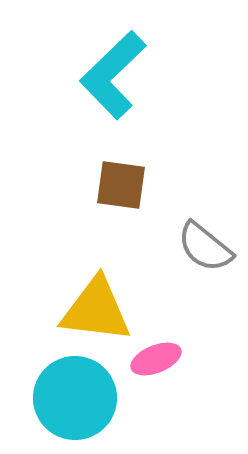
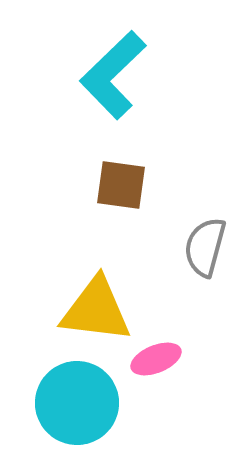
gray semicircle: rotated 66 degrees clockwise
cyan circle: moved 2 px right, 5 px down
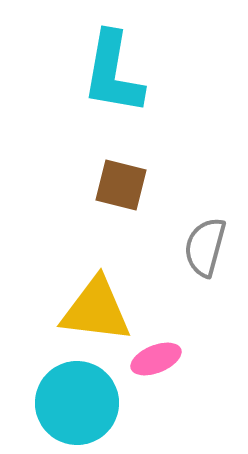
cyan L-shape: moved 2 px up; rotated 36 degrees counterclockwise
brown square: rotated 6 degrees clockwise
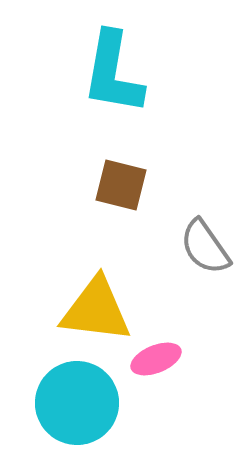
gray semicircle: rotated 50 degrees counterclockwise
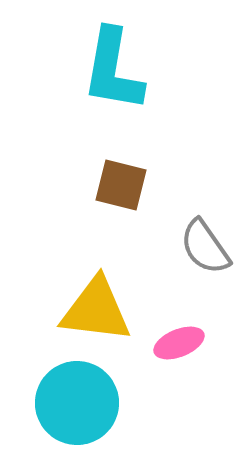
cyan L-shape: moved 3 px up
pink ellipse: moved 23 px right, 16 px up
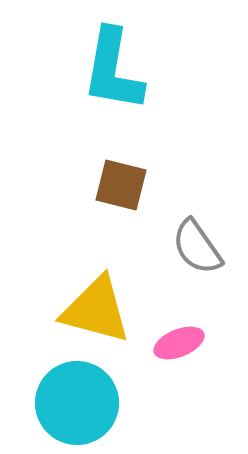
gray semicircle: moved 8 px left
yellow triangle: rotated 8 degrees clockwise
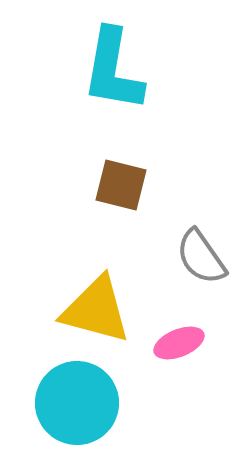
gray semicircle: moved 4 px right, 10 px down
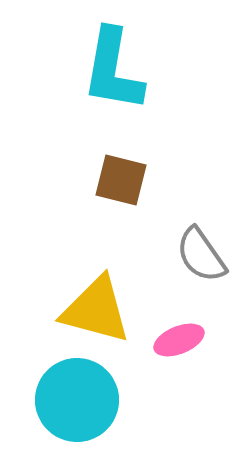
brown square: moved 5 px up
gray semicircle: moved 2 px up
pink ellipse: moved 3 px up
cyan circle: moved 3 px up
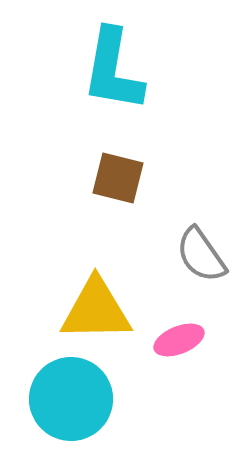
brown square: moved 3 px left, 2 px up
yellow triangle: rotated 16 degrees counterclockwise
cyan circle: moved 6 px left, 1 px up
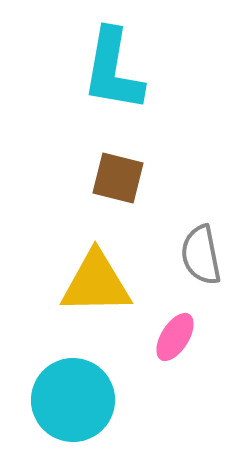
gray semicircle: rotated 24 degrees clockwise
yellow triangle: moved 27 px up
pink ellipse: moved 4 px left, 3 px up; rotated 36 degrees counterclockwise
cyan circle: moved 2 px right, 1 px down
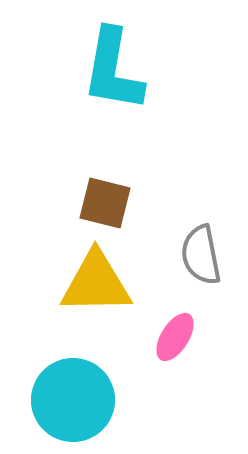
brown square: moved 13 px left, 25 px down
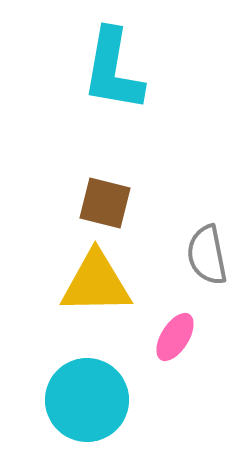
gray semicircle: moved 6 px right
cyan circle: moved 14 px right
